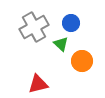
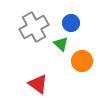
red triangle: rotated 50 degrees clockwise
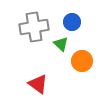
blue circle: moved 1 px right, 1 px up
gray cross: rotated 20 degrees clockwise
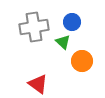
green triangle: moved 2 px right, 2 px up
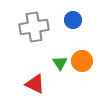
blue circle: moved 1 px right, 2 px up
green triangle: moved 3 px left, 21 px down; rotated 14 degrees clockwise
red triangle: moved 3 px left; rotated 10 degrees counterclockwise
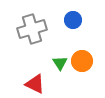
gray cross: moved 2 px left, 2 px down; rotated 8 degrees counterclockwise
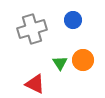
orange circle: moved 1 px right, 1 px up
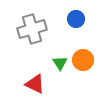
blue circle: moved 3 px right, 1 px up
